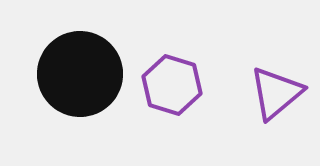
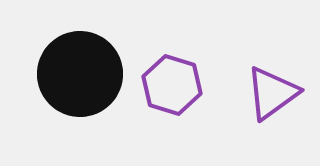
purple triangle: moved 4 px left; rotated 4 degrees clockwise
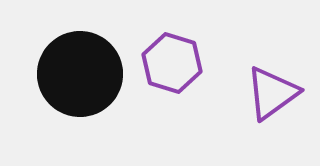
purple hexagon: moved 22 px up
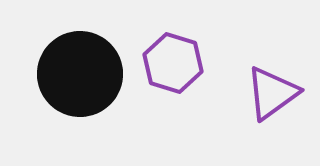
purple hexagon: moved 1 px right
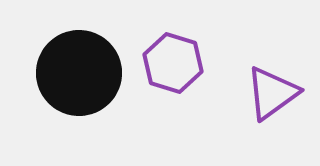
black circle: moved 1 px left, 1 px up
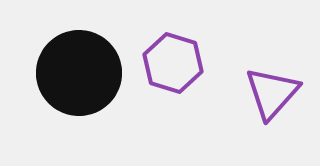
purple triangle: rotated 12 degrees counterclockwise
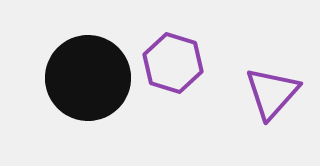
black circle: moved 9 px right, 5 px down
